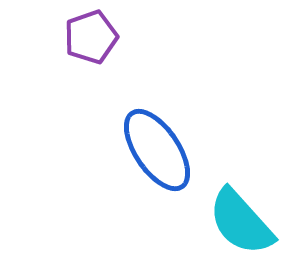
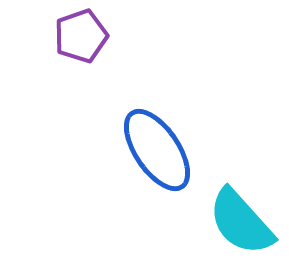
purple pentagon: moved 10 px left, 1 px up
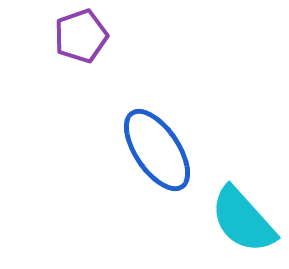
cyan semicircle: moved 2 px right, 2 px up
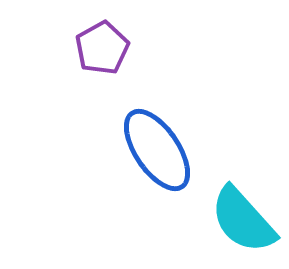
purple pentagon: moved 21 px right, 12 px down; rotated 10 degrees counterclockwise
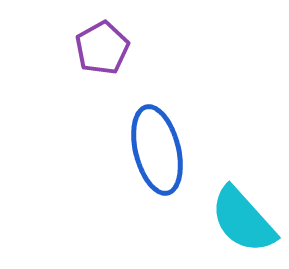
blue ellipse: rotated 20 degrees clockwise
